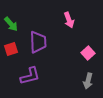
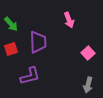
gray arrow: moved 4 px down
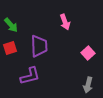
pink arrow: moved 4 px left, 2 px down
green arrow: moved 1 px down
purple trapezoid: moved 1 px right, 4 px down
red square: moved 1 px left, 1 px up
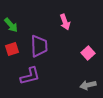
red square: moved 2 px right, 1 px down
gray arrow: rotated 63 degrees clockwise
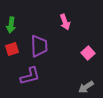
green arrow: rotated 49 degrees clockwise
gray arrow: moved 2 px left, 2 px down; rotated 21 degrees counterclockwise
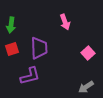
purple trapezoid: moved 2 px down
